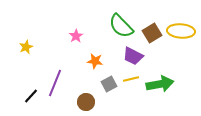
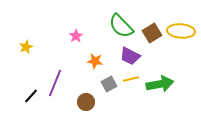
purple trapezoid: moved 3 px left
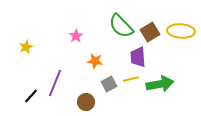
brown square: moved 2 px left, 1 px up
purple trapezoid: moved 8 px right, 1 px down; rotated 60 degrees clockwise
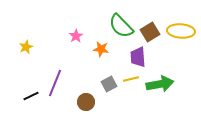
orange star: moved 6 px right, 12 px up
black line: rotated 21 degrees clockwise
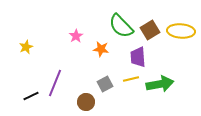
brown square: moved 2 px up
gray square: moved 4 px left
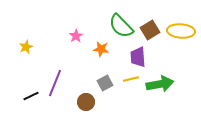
gray square: moved 1 px up
